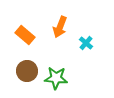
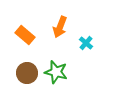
brown circle: moved 2 px down
green star: moved 6 px up; rotated 10 degrees clockwise
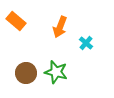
orange rectangle: moved 9 px left, 14 px up
brown circle: moved 1 px left
